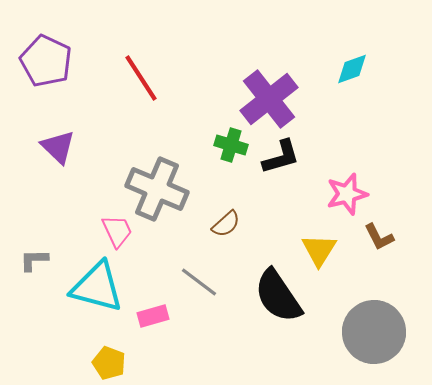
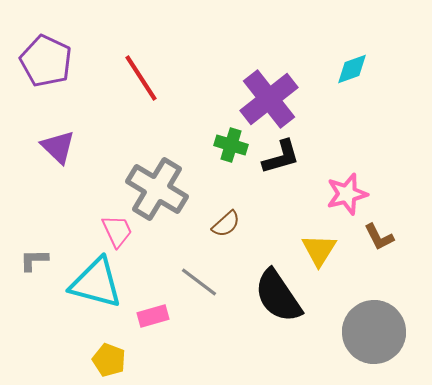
gray cross: rotated 8 degrees clockwise
cyan triangle: moved 1 px left, 4 px up
yellow pentagon: moved 3 px up
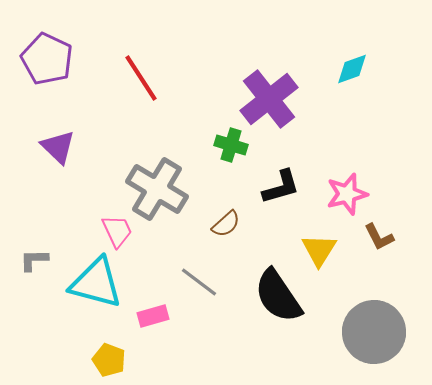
purple pentagon: moved 1 px right, 2 px up
black L-shape: moved 30 px down
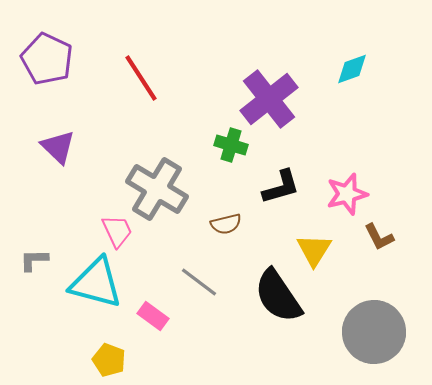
brown semicircle: rotated 28 degrees clockwise
yellow triangle: moved 5 px left
pink rectangle: rotated 52 degrees clockwise
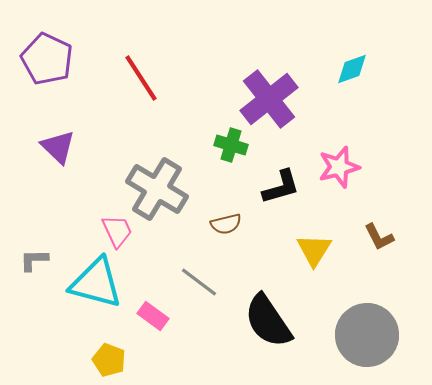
pink star: moved 8 px left, 27 px up
black semicircle: moved 10 px left, 25 px down
gray circle: moved 7 px left, 3 px down
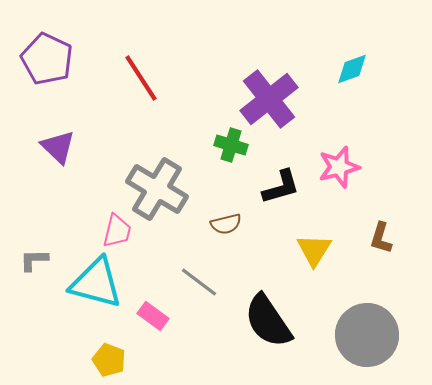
pink trapezoid: rotated 39 degrees clockwise
brown L-shape: moved 2 px right, 1 px down; rotated 44 degrees clockwise
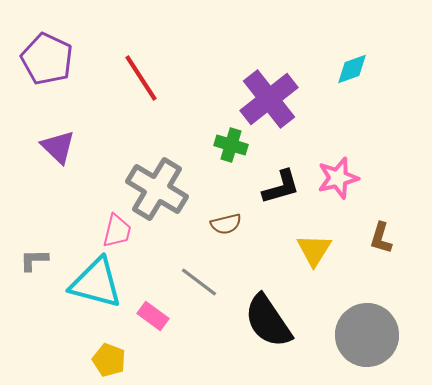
pink star: moved 1 px left, 11 px down
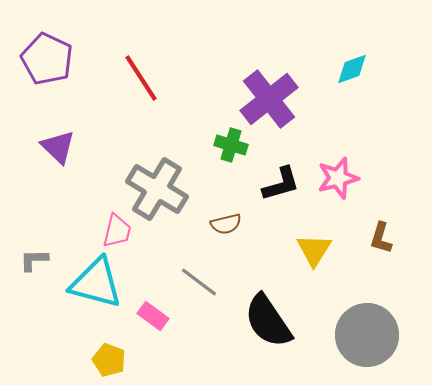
black L-shape: moved 3 px up
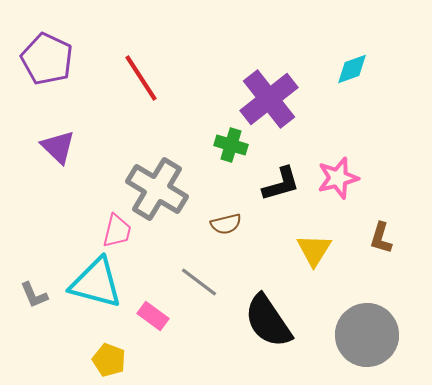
gray L-shape: moved 35 px down; rotated 112 degrees counterclockwise
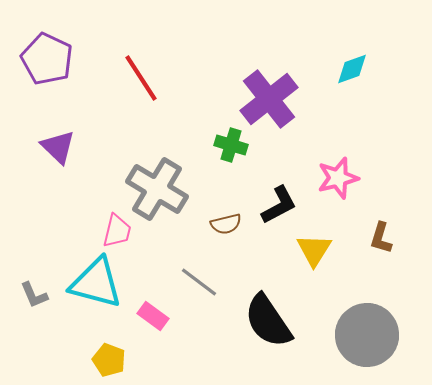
black L-shape: moved 2 px left, 21 px down; rotated 12 degrees counterclockwise
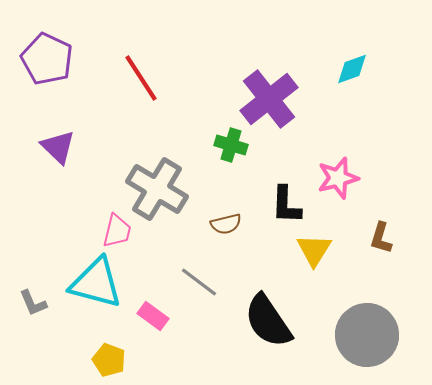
black L-shape: moved 7 px right; rotated 120 degrees clockwise
gray L-shape: moved 1 px left, 8 px down
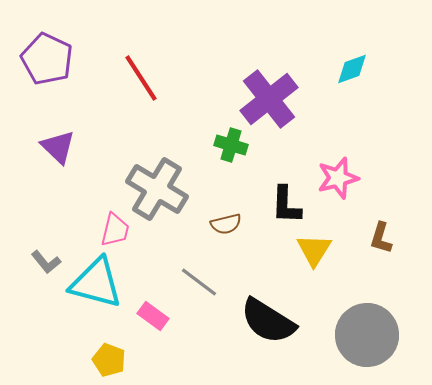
pink trapezoid: moved 2 px left, 1 px up
gray L-shape: moved 13 px right, 41 px up; rotated 16 degrees counterclockwise
black semicircle: rotated 24 degrees counterclockwise
